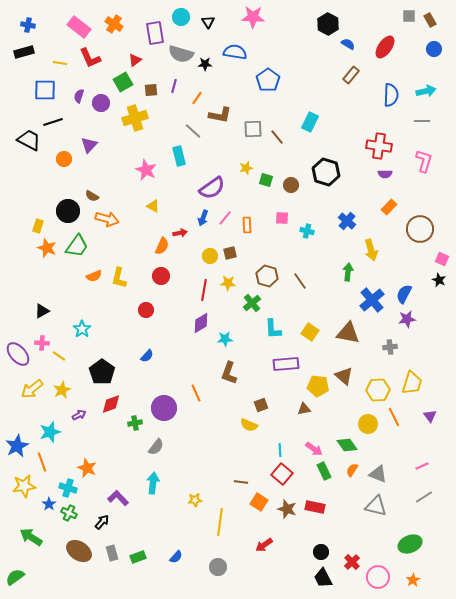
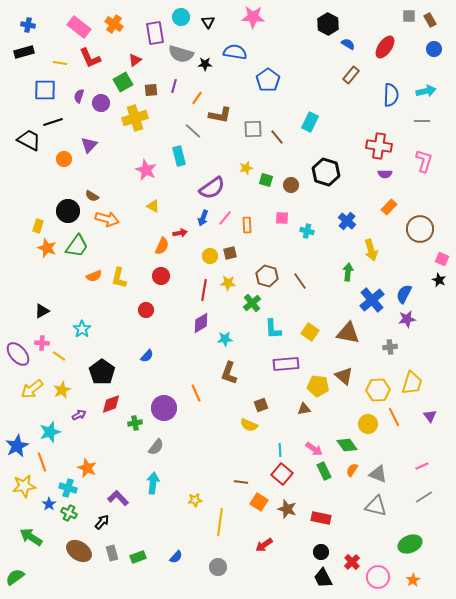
red rectangle at (315, 507): moved 6 px right, 11 px down
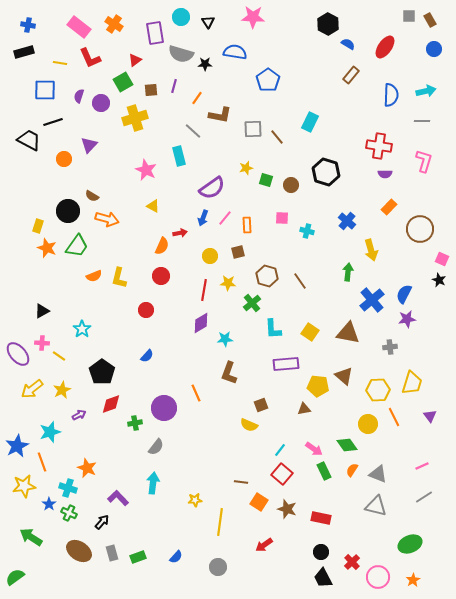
brown square at (230, 253): moved 8 px right, 1 px up
cyan line at (280, 450): rotated 40 degrees clockwise
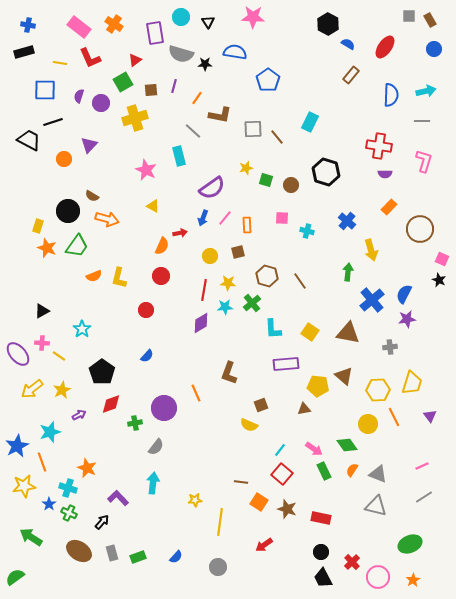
cyan star at (225, 339): moved 32 px up
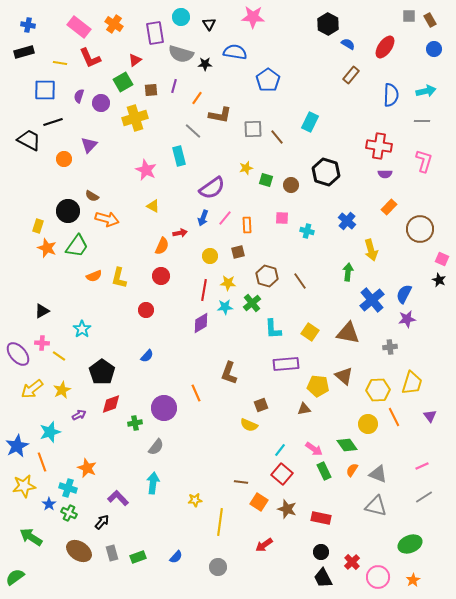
black triangle at (208, 22): moved 1 px right, 2 px down
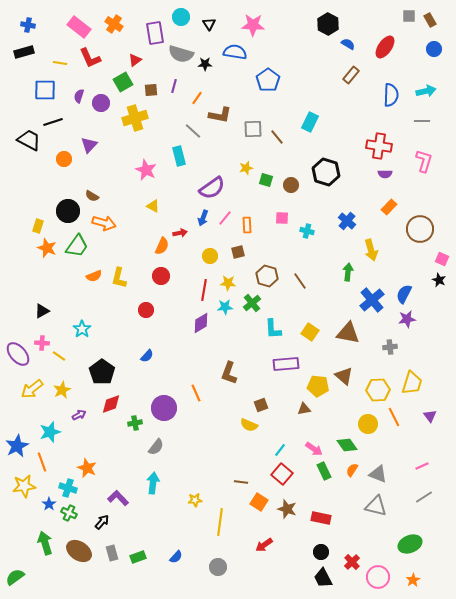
pink star at (253, 17): moved 8 px down
orange arrow at (107, 219): moved 3 px left, 4 px down
green arrow at (31, 537): moved 14 px right, 6 px down; rotated 40 degrees clockwise
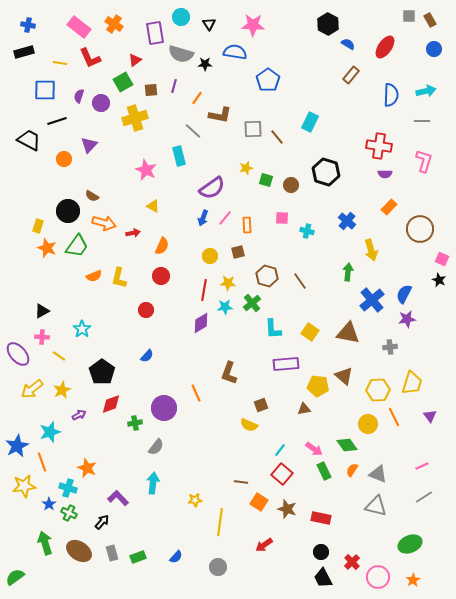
black line at (53, 122): moved 4 px right, 1 px up
red arrow at (180, 233): moved 47 px left
pink cross at (42, 343): moved 6 px up
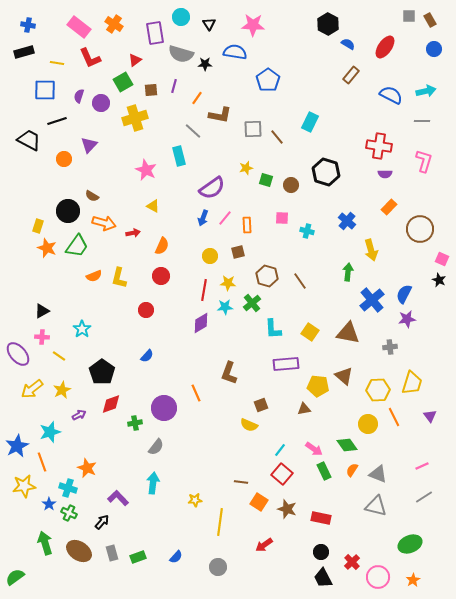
yellow line at (60, 63): moved 3 px left
blue semicircle at (391, 95): rotated 65 degrees counterclockwise
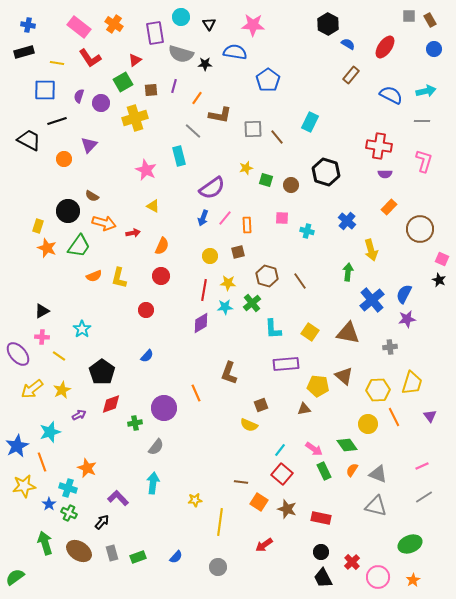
red L-shape at (90, 58): rotated 10 degrees counterclockwise
green trapezoid at (77, 246): moved 2 px right
